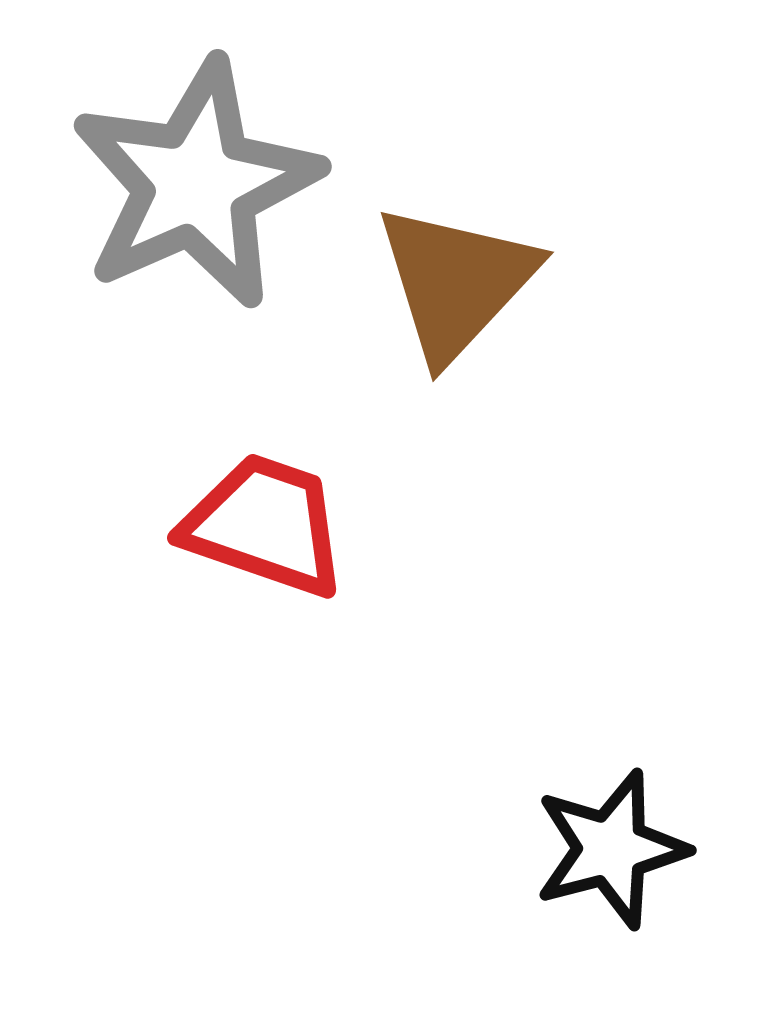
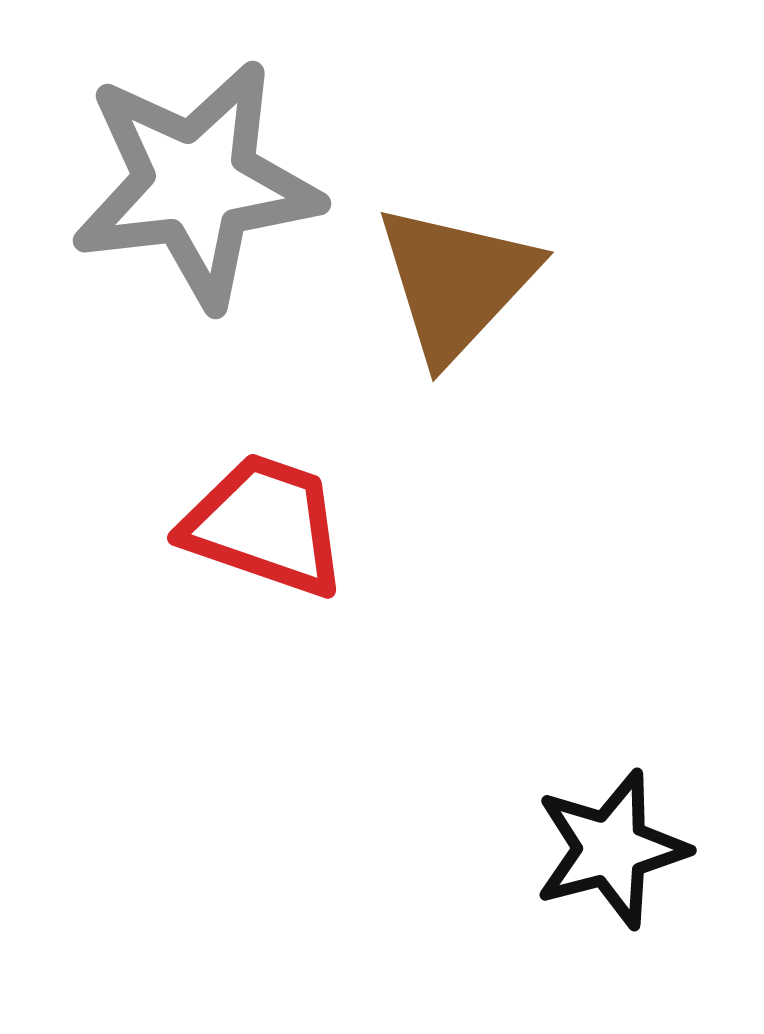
gray star: rotated 17 degrees clockwise
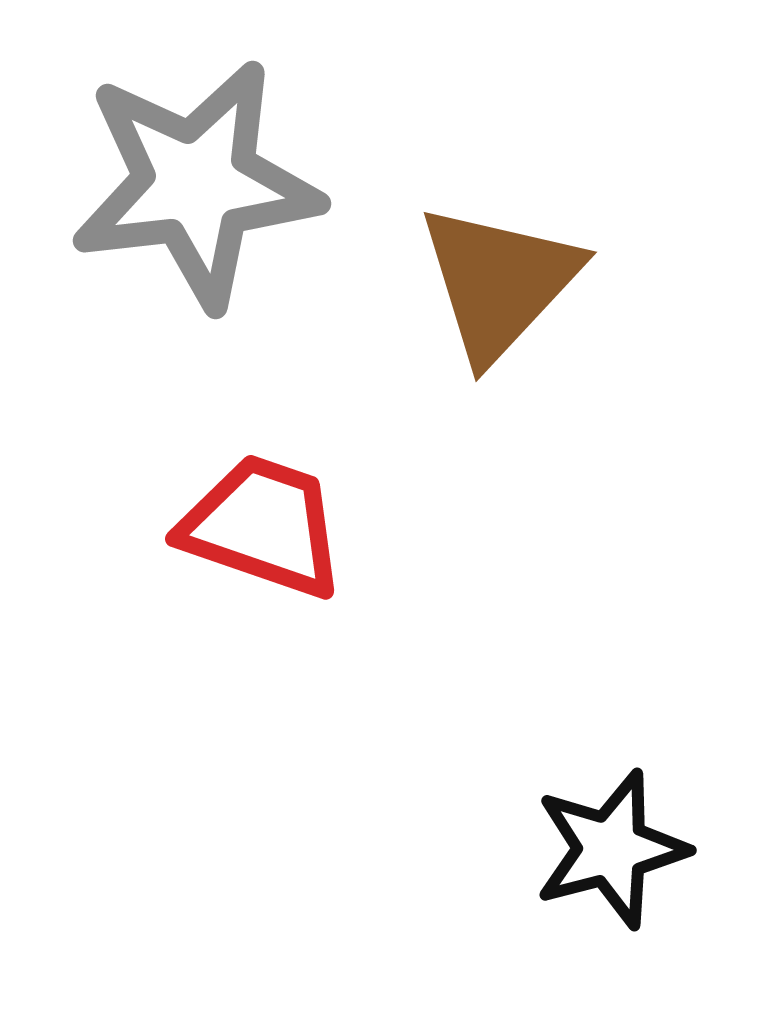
brown triangle: moved 43 px right
red trapezoid: moved 2 px left, 1 px down
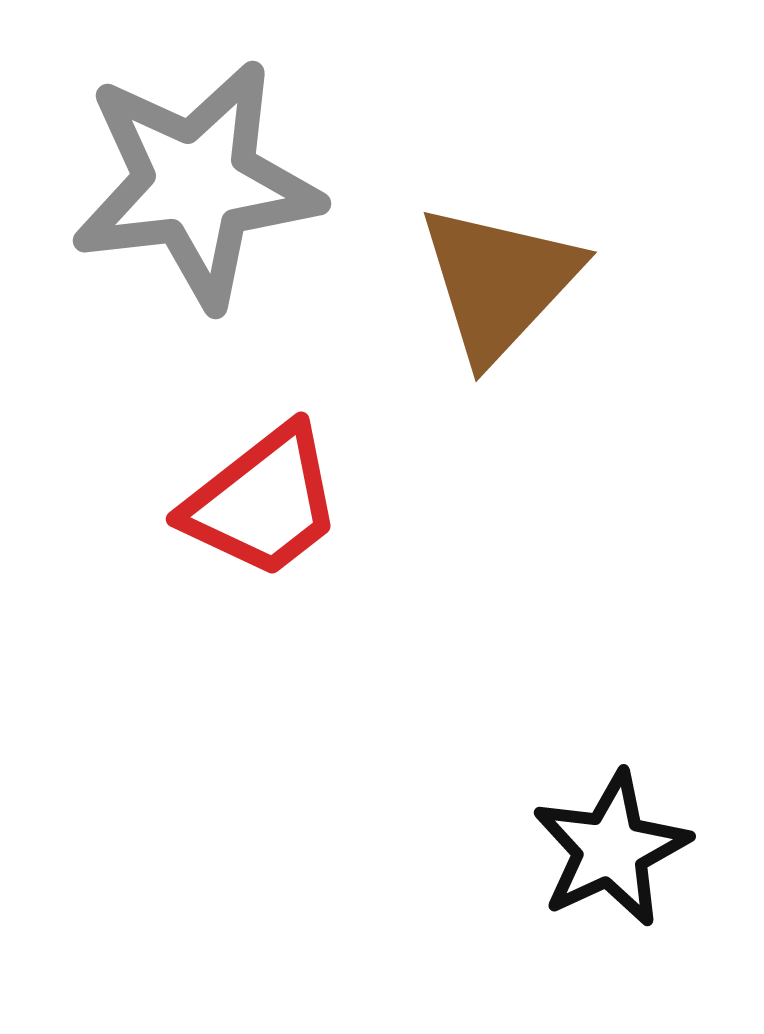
red trapezoid: moved 24 px up; rotated 123 degrees clockwise
black star: rotated 10 degrees counterclockwise
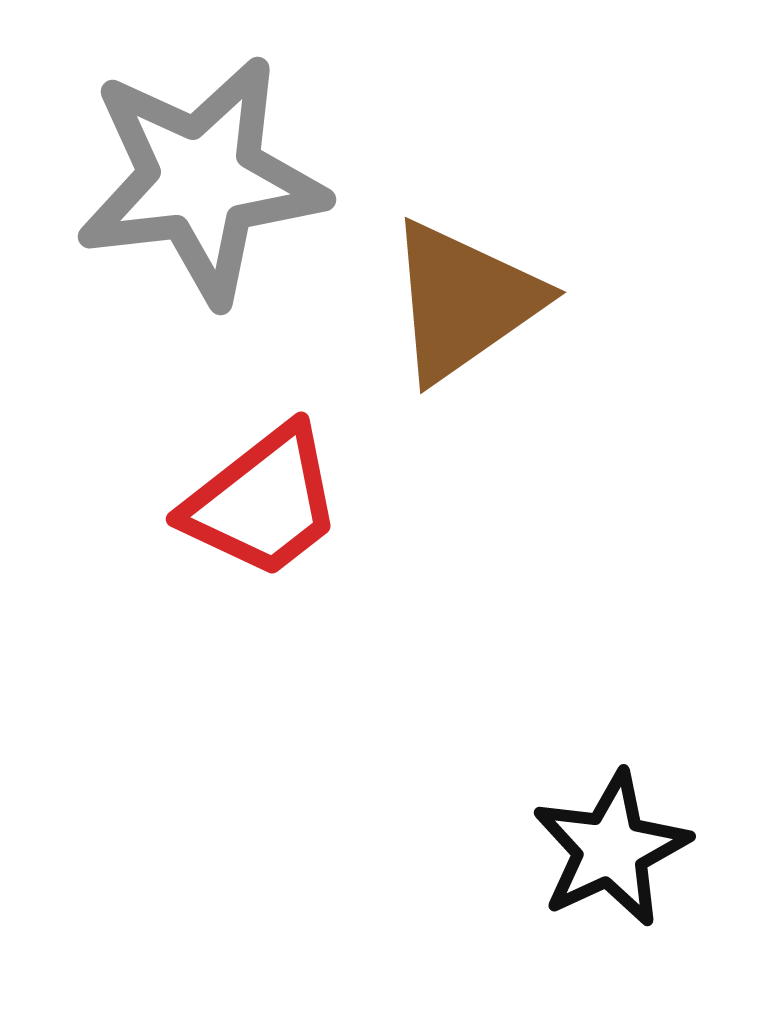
gray star: moved 5 px right, 4 px up
brown triangle: moved 35 px left, 19 px down; rotated 12 degrees clockwise
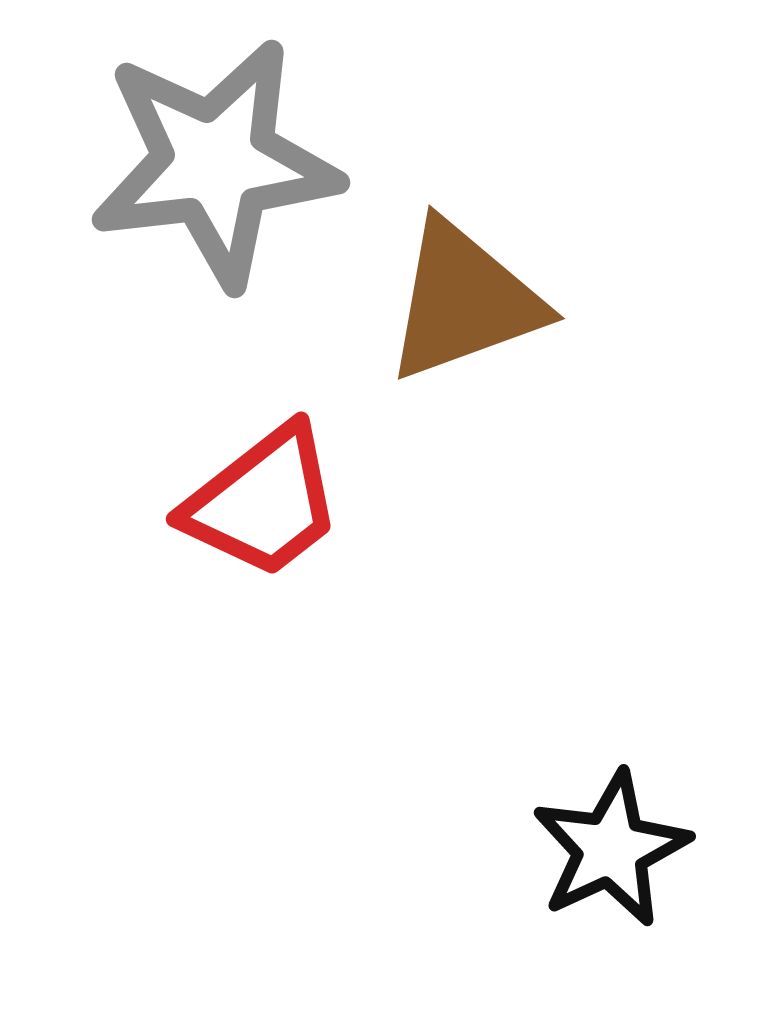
gray star: moved 14 px right, 17 px up
brown triangle: rotated 15 degrees clockwise
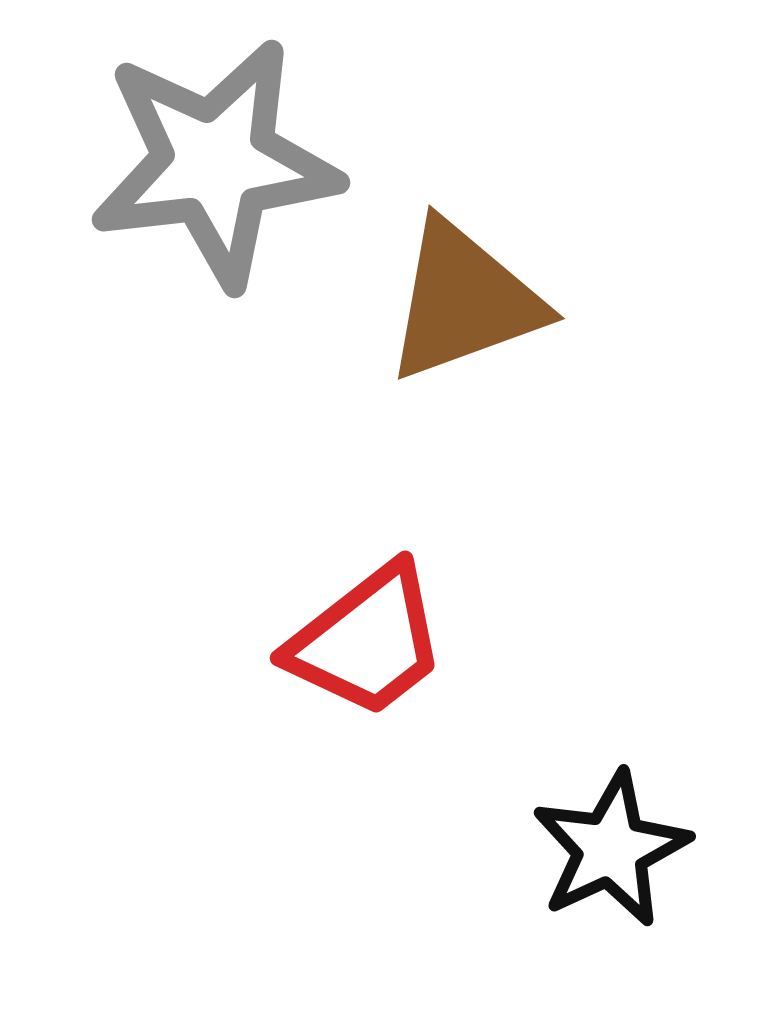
red trapezoid: moved 104 px right, 139 px down
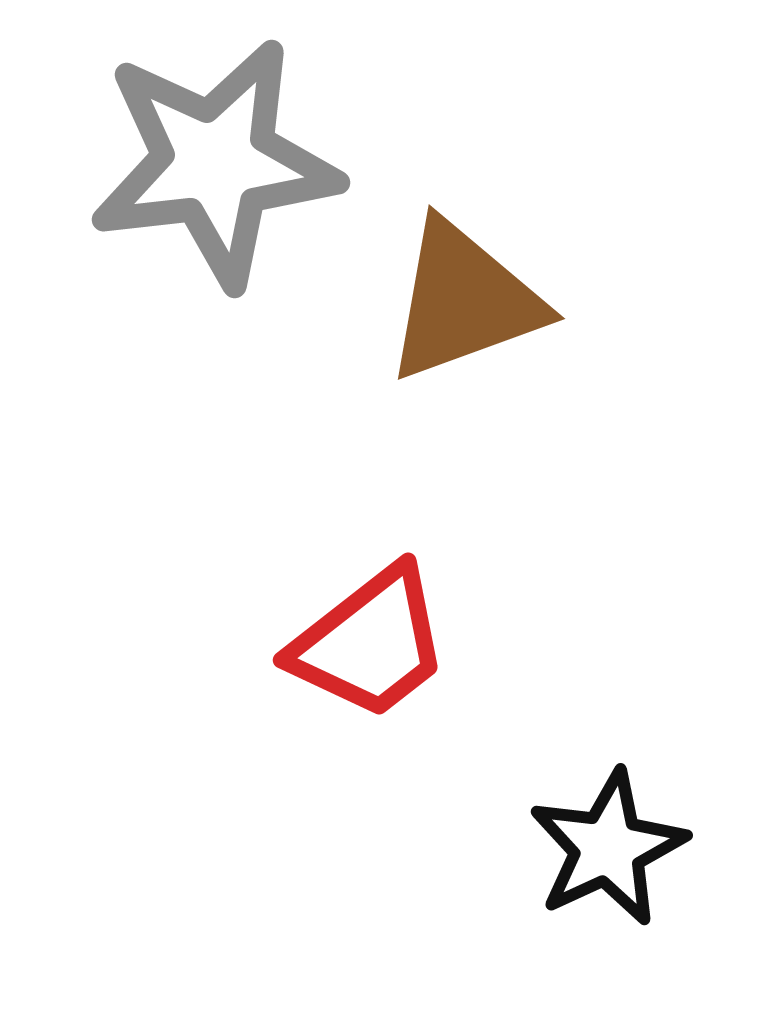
red trapezoid: moved 3 px right, 2 px down
black star: moved 3 px left, 1 px up
